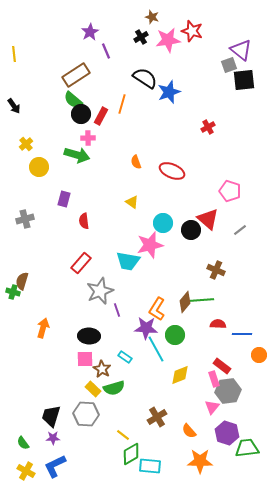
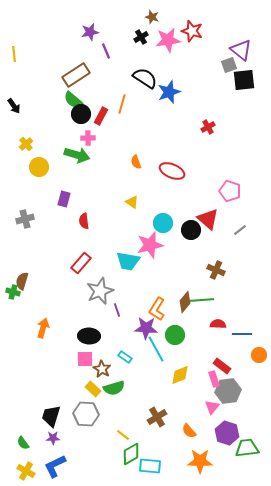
purple star at (90, 32): rotated 18 degrees clockwise
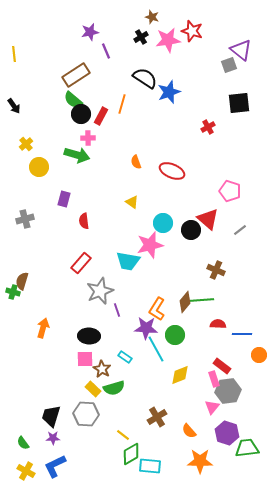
black square at (244, 80): moved 5 px left, 23 px down
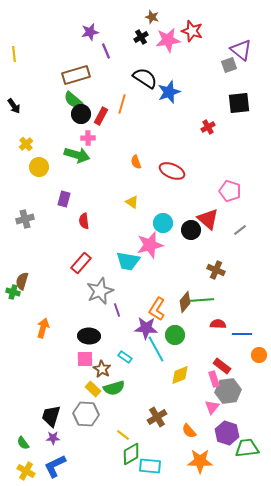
brown rectangle at (76, 75): rotated 16 degrees clockwise
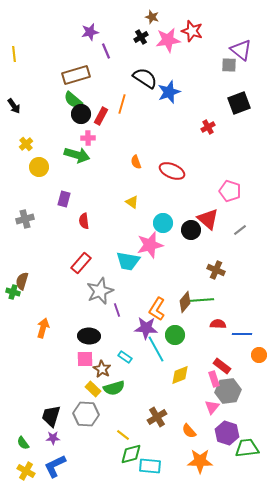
gray square at (229, 65): rotated 21 degrees clockwise
black square at (239, 103): rotated 15 degrees counterclockwise
green diamond at (131, 454): rotated 15 degrees clockwise
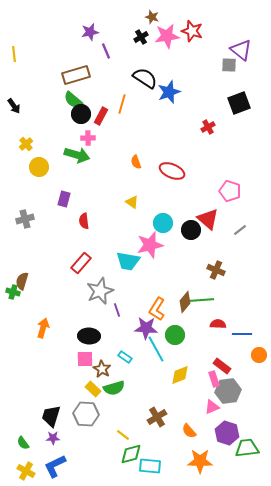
pink star at (168, 40): moved 1 px left, 4 px up
pink triangle at (212, 407): rotated 28 degrees clockwise
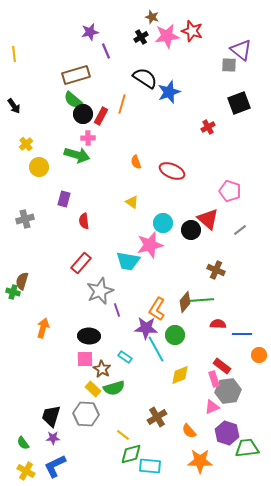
black circle at (81, 114): moved 2 px right
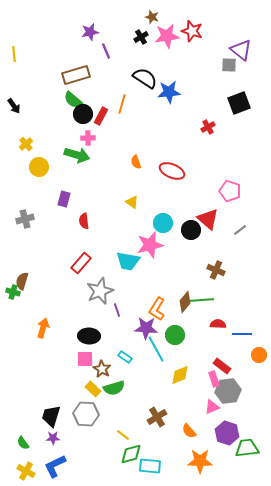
blue star at (169, 92): rotated 15 degrees clockwise
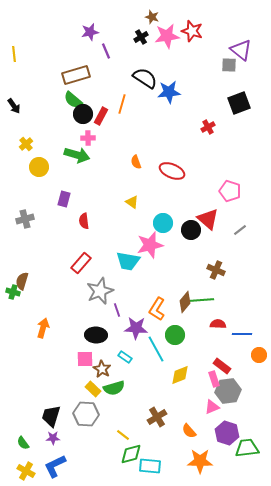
purple star at (146, 328): moved 10 px left
black ellipse at (89, 336): moved 7 px right, 1 px up
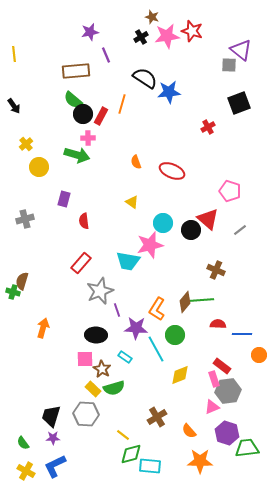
purple line at (106, 51): moved 4 px down
brown rectangle at (76, 75): moved 4 px up; rotated 12 degrees clockwise
